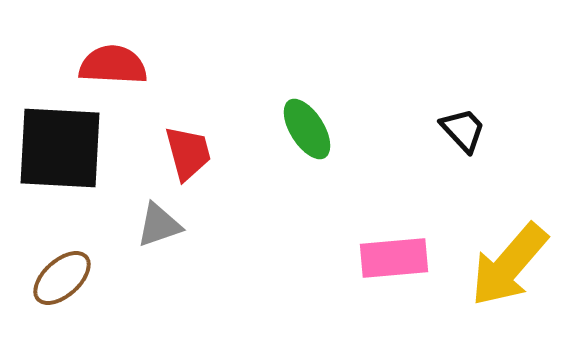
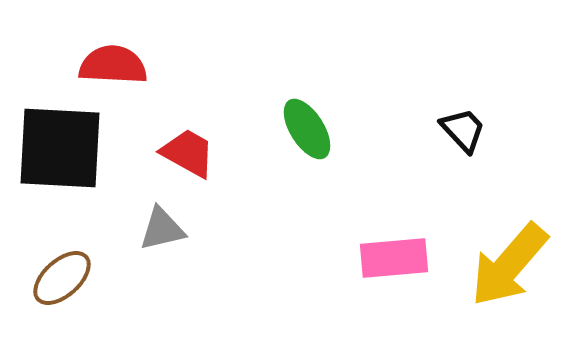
red trapezoid: rotated 46 degrees counterclockwise
gray triangle: moved 3 px right, 4 px down; rotated 6 degrees clockwise
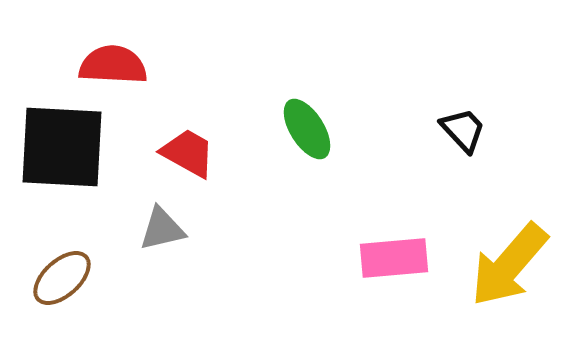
black square: moved 2 px right, 1 px up
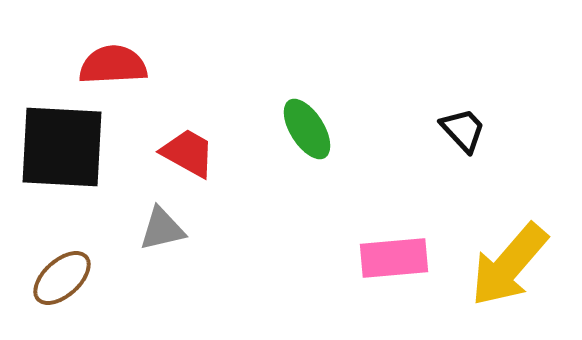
red semicircle: rotated 6 degrees counterclockwise
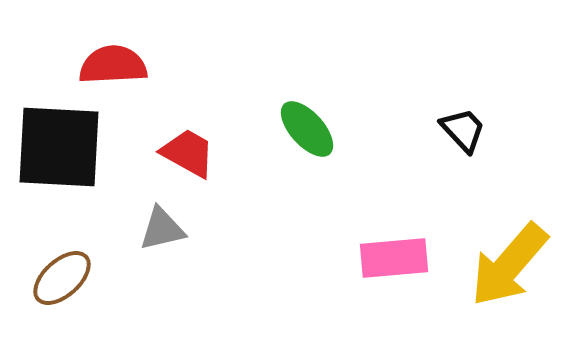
green ellipse: rotated 10 degrees counterclockwise
black square: moved 3 px left
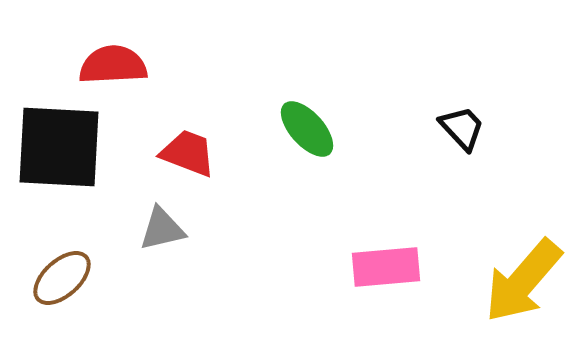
black trapezoid: moved 1 px left, 2 px up
red trapezoid: rotated 8 degrees counterclockwise
pink rectangle: moved 8 px left, 9 px down
yellow arrow: moved 14 px right, 16 px down
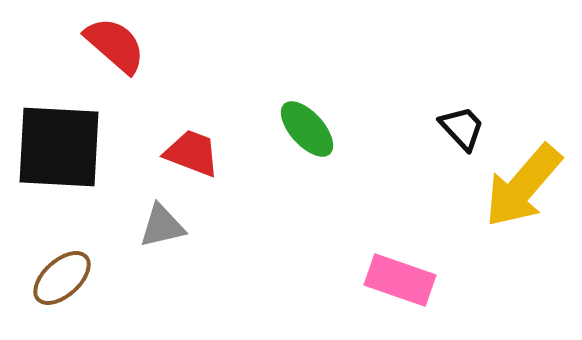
red semicircle: moved 2 px right, 20 px up; rotated 44 degrees clockwise
red trapezoid: moved 4 px right
gray triangle: moved 3 px up
pink rectangle: moved 14 px right, 13 px down; rotated 24 degrees clockwise
yellow arrow: moved 95 px up
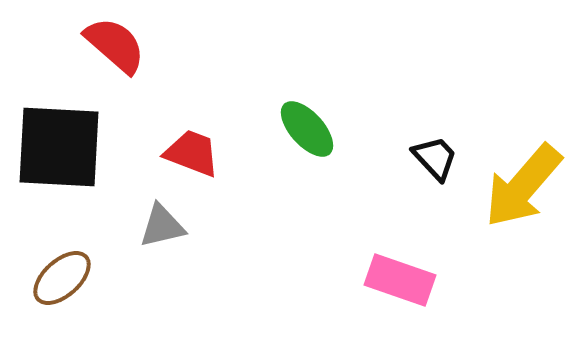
black trapezoid: moved 27 px left, 30 px down
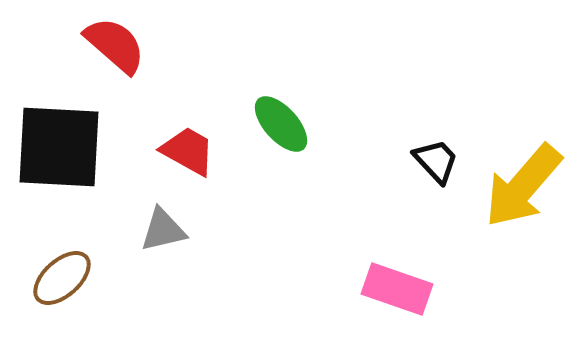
green ellipse: moved 26 px left, 5 px up
red trapezoid: moved 4 px left, 2 px up; rotated 8 degrees clockwise
black trapezoid: moved 1 px right, 3 px down
gray triangle: moved 1 px right, 4 px down
pink rectangle: moved 3 px left, 9 px down
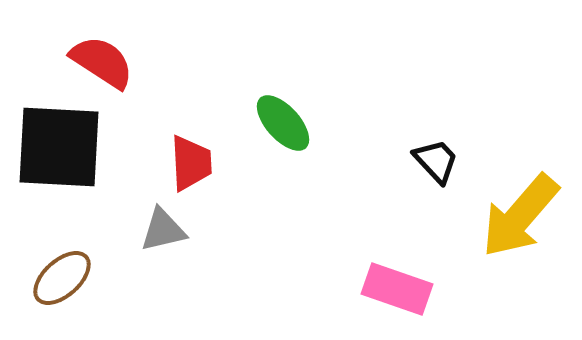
red semicircle: moved 13 px left, 17 px down; rotated 8 degrees counterclockwise
green ellipse: moved 2 px right, 1 px up
red trapezoid: moved 3 px right, 12 px down; rotated 58 degrees clockwise
yellow arrow: moved 3 px left, 30 px down
